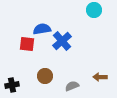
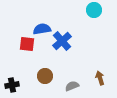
brown arrow: moved 1 px down; rotated 72 degrees clockwise
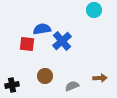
brown arrow: rotated 104 degrees clockwise
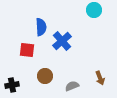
blue semicircle: moved 1 px left, 2 px up; rotated 96 degrees clockwise
red square: moved 6 px down
brown arrow: rotated 72 degrees clockwise
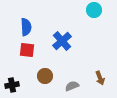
blue semicircle: moved 15 px left
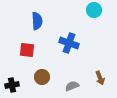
blue semicircle: moved 11 px right, 6 px up
blue cross: moved 7 px right, 2 px down; rotated 30 degrees counterclockwise
brown circle: moved 3 px left, 1 px down
